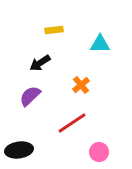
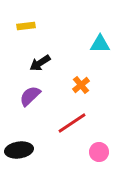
yellow rectangle: moved 28 px left, 4 px up
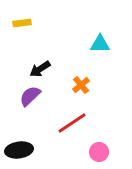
yellow rectangle: moved 4 px left, 3 px up
black arrow: moved 6 px down
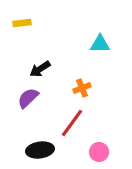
orange cross: moved 1 px right, 3 px down; rotated 18 degrees clockwise
purple semicircle: moved 2 px left, 2 px down
red line: rotated 20 degrees counterclockwise
black ellipse: moved 21 px right
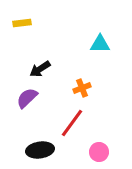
purple semicircle: moved 1 px left
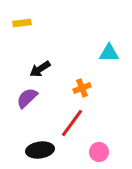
cyan triangle: moved 9 px right, 9 px down
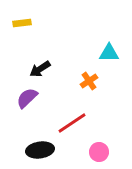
orange cross: moved 7 px right, 7 px up; rotated 12 degrees counterclockwise
red line: rotated 20 degrees clockwise
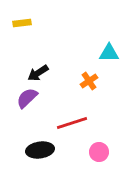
black arrow: moved 2 px left, 4 px down
red line: rotated 16 degrees clockwise
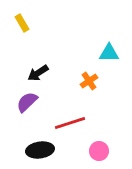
yellow rectangle: rotated 66 degrees clockwise
purple semicircle: moved 4 px down
red line: moved 2 px left
pink circle: moved 1 px up
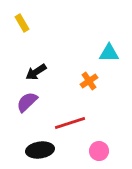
black arrow: moved 2 px left, 1 px up
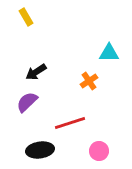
yellow rectangle: moved 4 px right, 6 px up
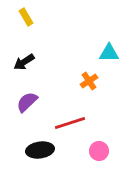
black arrow: moved 12 px left, 10 px up
